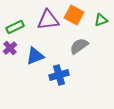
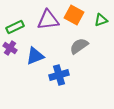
purple cross: rotated 16 degrees counterclockwise
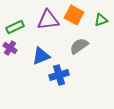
blue triangle: moved 6 px right
